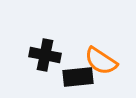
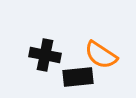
orange semicircle: moved 6 px up
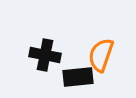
orange semicircle: rotated 76 degrees clockwise
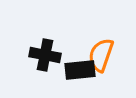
black rectangle: moved 2 px right, 7 px up
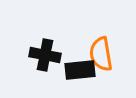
orange semicircle: moved 1 px up; rotated 28 degrees counterclockwise
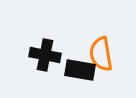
black rectangle: rotated 16 degrees clockwise
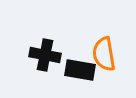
orange semicircle: moved 3 px right
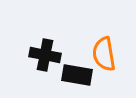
black rectangle: moved 3 px left, 5 px down
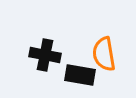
black rectangle: moved 3 px right
